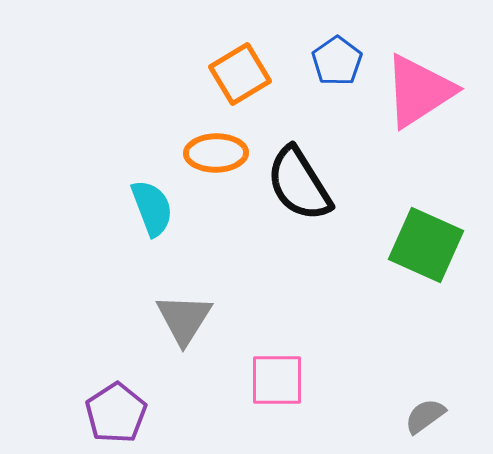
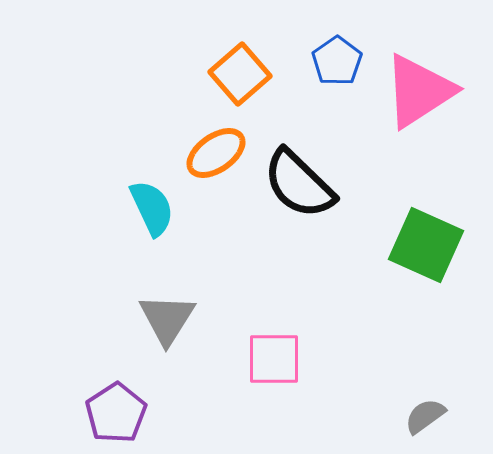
orange square: rotated 10 degrees counterclockwise
orange ellipse: rotated 34 degrees counterclockwise
black semicircle: rotated 14 degrees counterclockwise
cyan semicircle: rotated 4 degrees counterclockwise
gray triangle: moved 17 px left
pink square: moved 3 px left, 21 px up
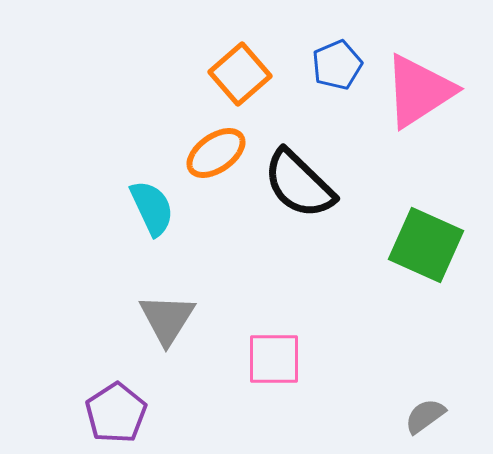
blue pentagon: moved 4 px down; rotated 12 degrees clockwise
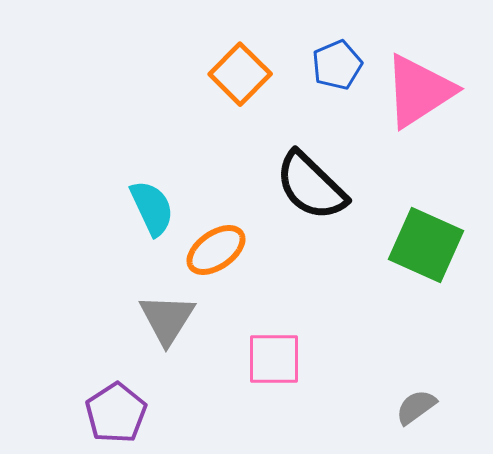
orange square: rotated 4 degrees counterclockwise
orange ellipse: moved 97 px down
black semicircle: moved 12 px right, 2 px down
gray semicircle: moved 9 px left, 9 px up
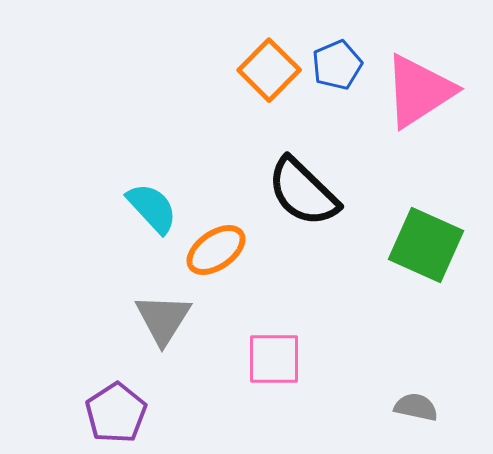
orange square: moved 29 px right, 4 px up
black semicircle: moved 8 px left, 6 px down
cyan semicircle: rotated 18 degrees counterclockwise
gray triangle: moved 4 px left
gray semicircle: rotated 48 degrees clockwise
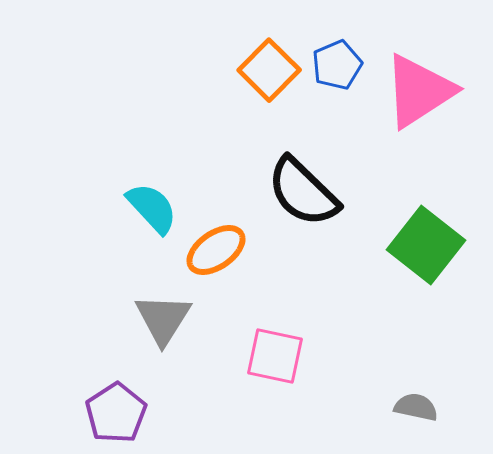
green square: rotated 14 degrees clockwise
pink square: moved 1 px right, 3 px up; rotated 12 degrees clockwise
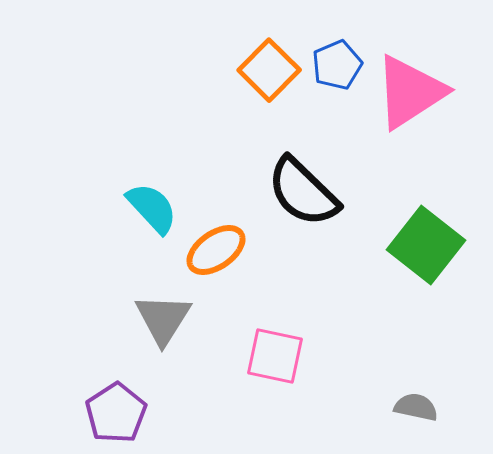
pink triangle: moved 9 px left, 1 px down
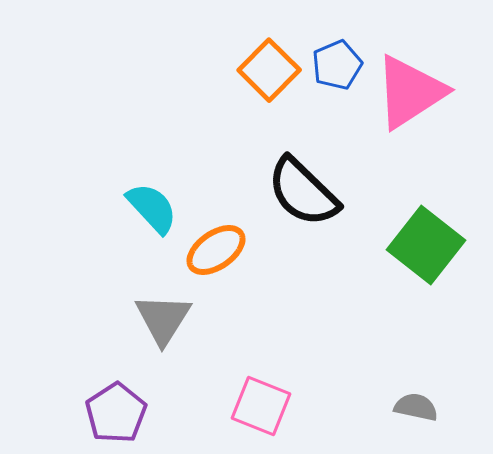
pink square: moved 14 px left, 50 px down; rotated 10 degrees clockwise
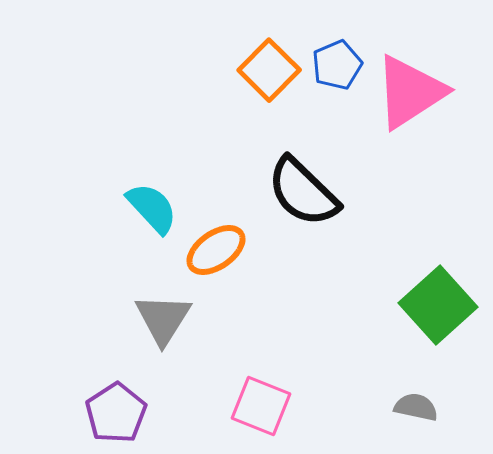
green square: moved 12 px right, 60 px down; rotated 10 degrees clockwise
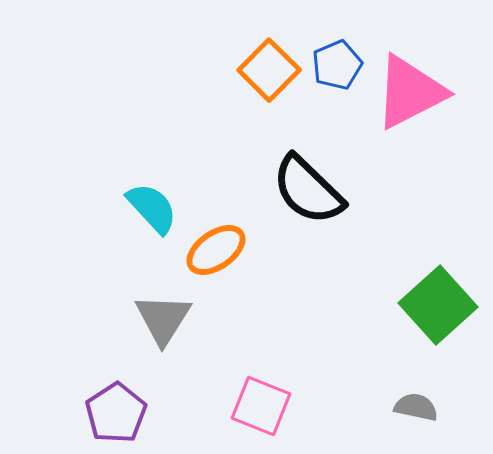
pink triangle: rotated 6 degrees clockwise
black semicircle: moved 5 px right, 2 px up
